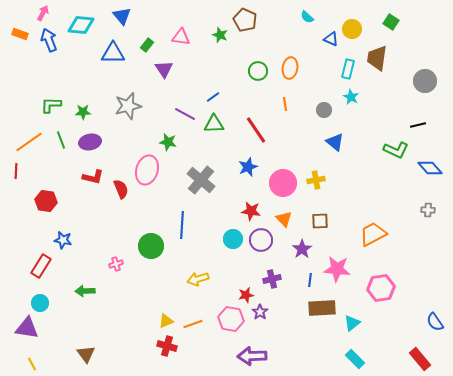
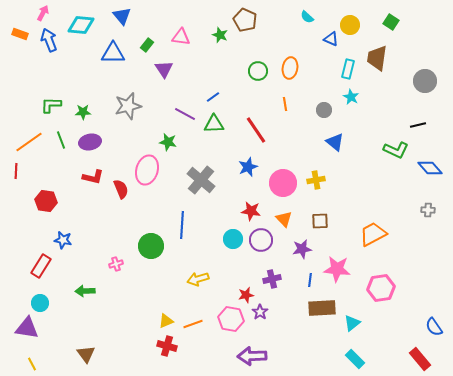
yellow circle at (352, 29): moved 2 px left, 4 px up
purple star at (302, 249): rotated 24 degrees clockwise
blue semicircle at (435, 322): moved 1 px left, 5 px down
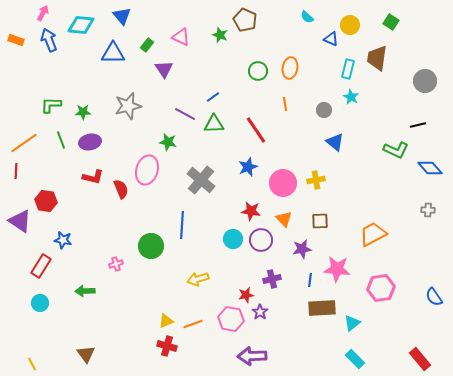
orange rectangle at (20, 34): moved 4 px left, 6 px down
pink triangle at (181, 37): rotated 18 degrees clockwise
orange line at (29, 142): moved 5 px left, 1 px down
blue semicircle at (434, 327): moved 30 px up
purple triangle at (27, 328): moved 7 px left, 107 px up; rotated 25 degrees clockwise
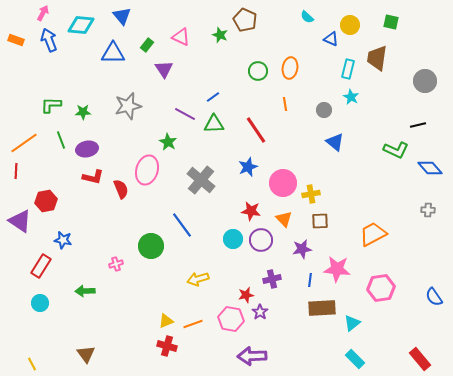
green square at (391, 22): rotated 21 degrees counterclockwise
purple ellipse at (90, 142): moved 3 px left, 7 px down
green star at (168, 142): rotated 18 degrees clockwise
yellow cross at (316, 180): moved 5 px left, 14 px down
red hexagon at (46, 201): rotated 20 degrees counterclockwise
blue line at (182, 225): rotated 40 degrees counterclockwise
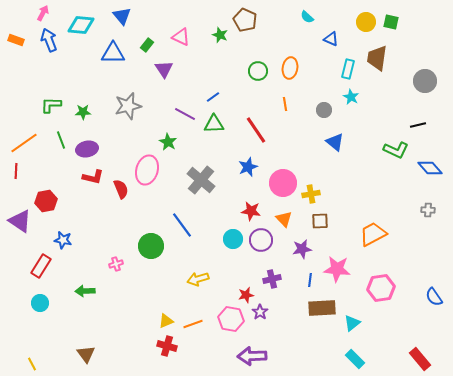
yellow circle at (350, 25): moved 16 px right, 3 px up
